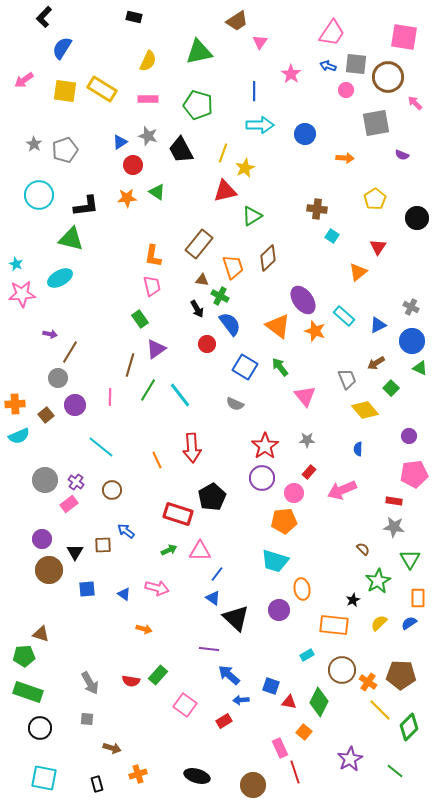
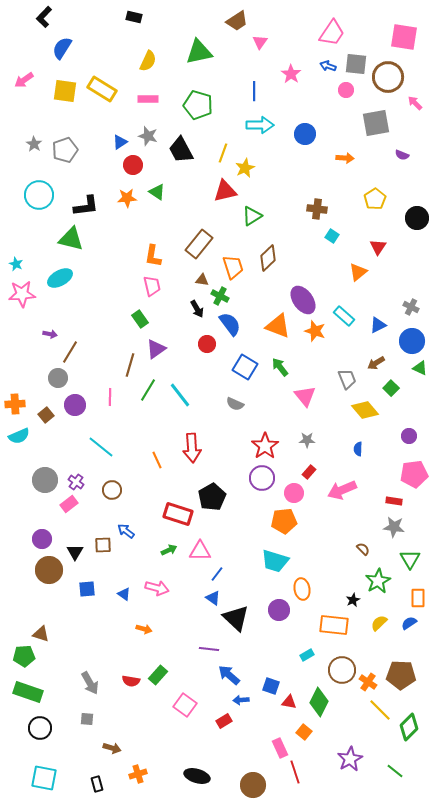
orange triangle at (278, 326): rotated 16 degrees counterclockwise
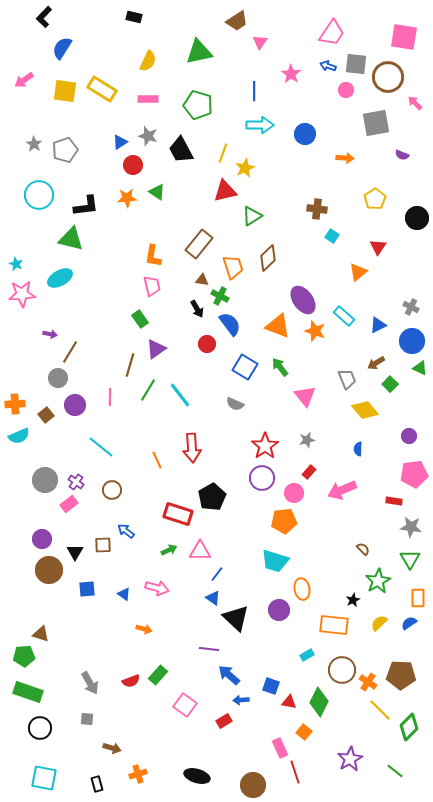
green square at (391, 388): moved 1 px left, 4 px up
gray star at (307, 440): rotated 14 degrees counterclockwise
gray star at (394, 527): moved 17 px right
red semicircle at (131, 681): rotated 30 degrees counterclockwise
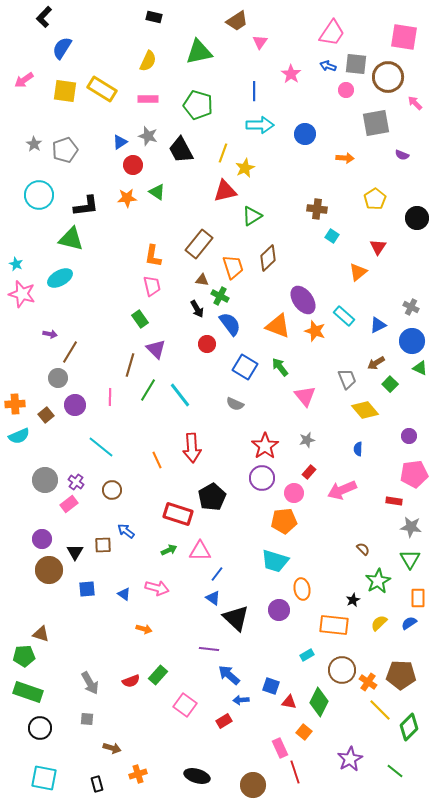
black rectangle at (134, 17): moved 20 px right
pink star at (22, 294): rotated 20 degrees clockwise
purple triangle at (156, 349): rotated 40 degrees counterclockwise
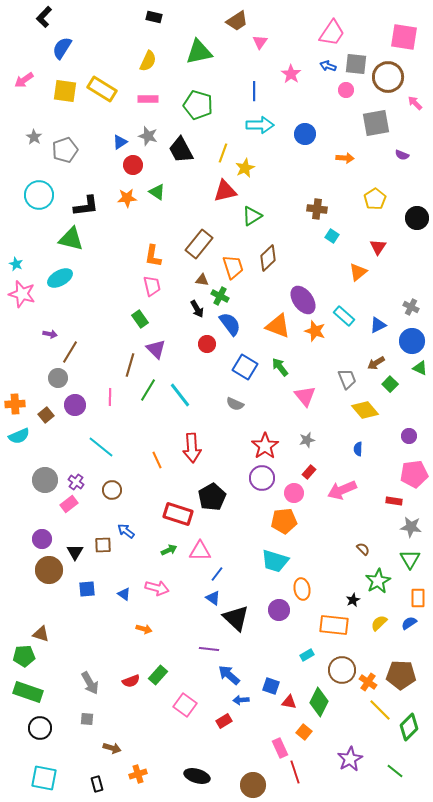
gray star at (34, 144): moved 7 px up
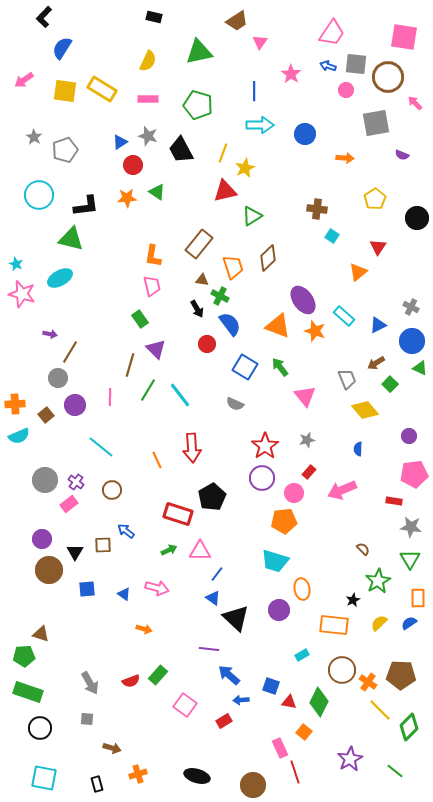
cyan rectangle at (307, 655): moved 5 px left
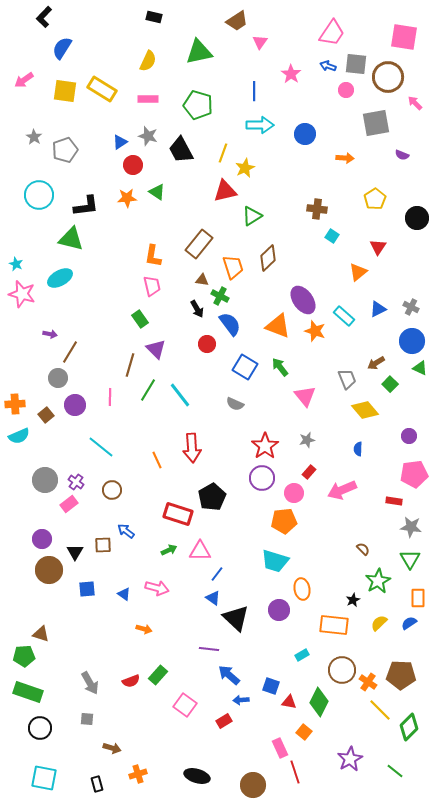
blue triangle at (378, 325): moved 16 px up
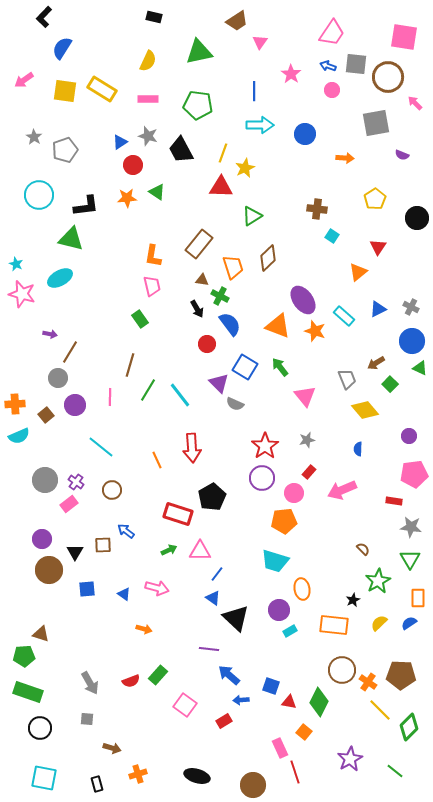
pink circle at (346, 90): moved 14 px left
green pentagon at (198, 105): rotated 8 degrees counterclockwise
red triangle at (225, 191): moved 4 px left, 4 px up; rotated 15 degrees clockwise
purple triangle at (156, 349): moved 63 px right, 34 px down
cyan rectangle at (302, 655): moved 12 px left, 24 px up
